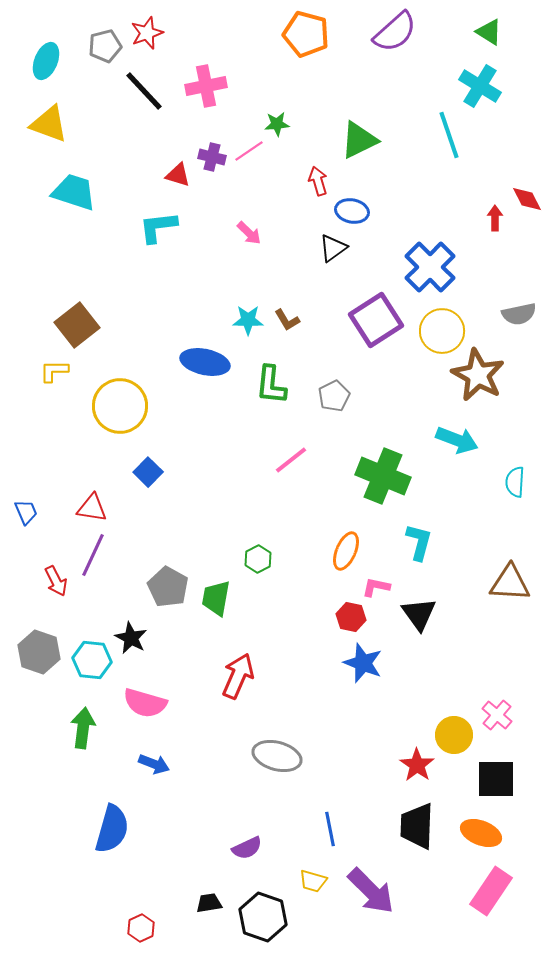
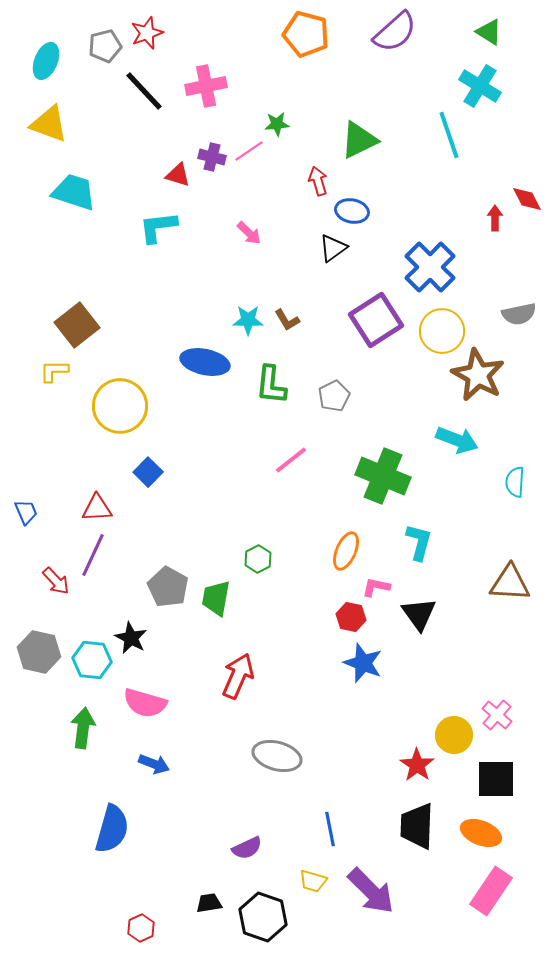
red triangle at (92, 508): moved 5 px right; rotated 12 degrees counterclockwise
red arrow at (56, 581): rotated 16 degrees counterclockwise
gray hexagon at (39, 652): rotated 6 degrees counterclockwise
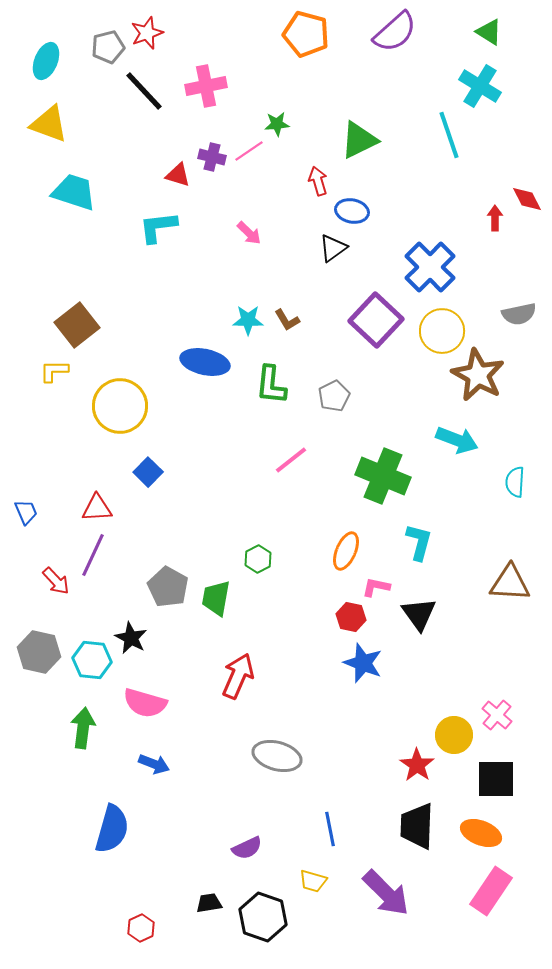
gray pentagon at (105, 46): moved 3 px right, 1 px down
purple square at (376, 320): rotated 14 degrees counterclockwise
purple arrow at (371, 891): moved 15 px right, 2 px down
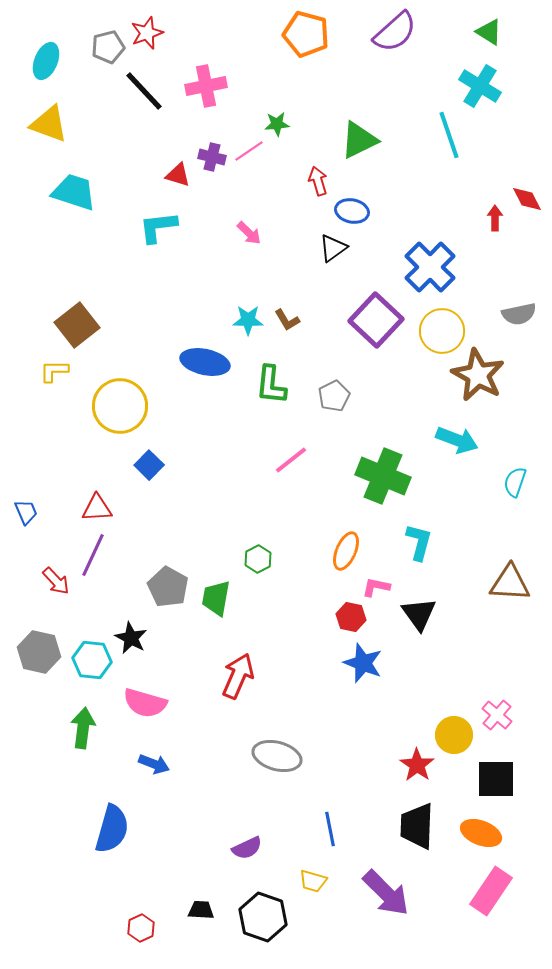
blue square at (148, 472): moved 1 px right, 7 px up
cyan semicircle at (515, 482): rotated 16 degrees clockwise
black trapezoid at (209, 903): moved 8 px left, 7 px down; rotated 12 degrees clockwise
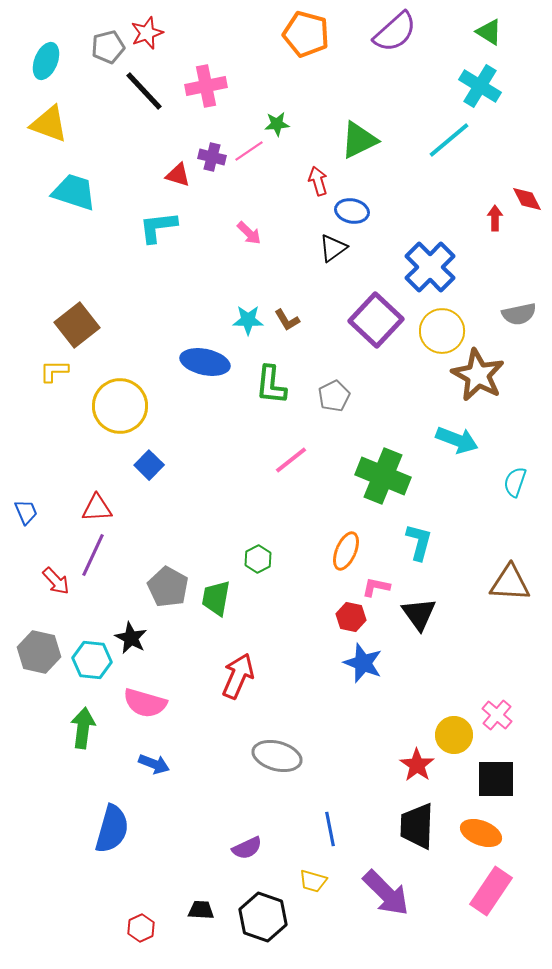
cyan line at (449, 135): moved 5 px down; rotated 69 degrees clockwise
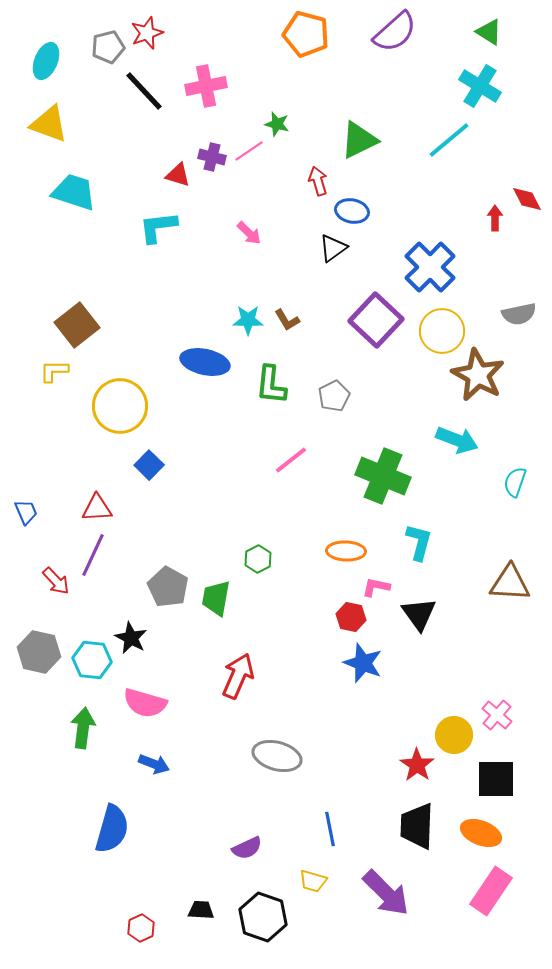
green star at (277, 124): rotated 20 degrees clockwise
orange ellipse at (346, 551): rotated 69 degrees clockwise
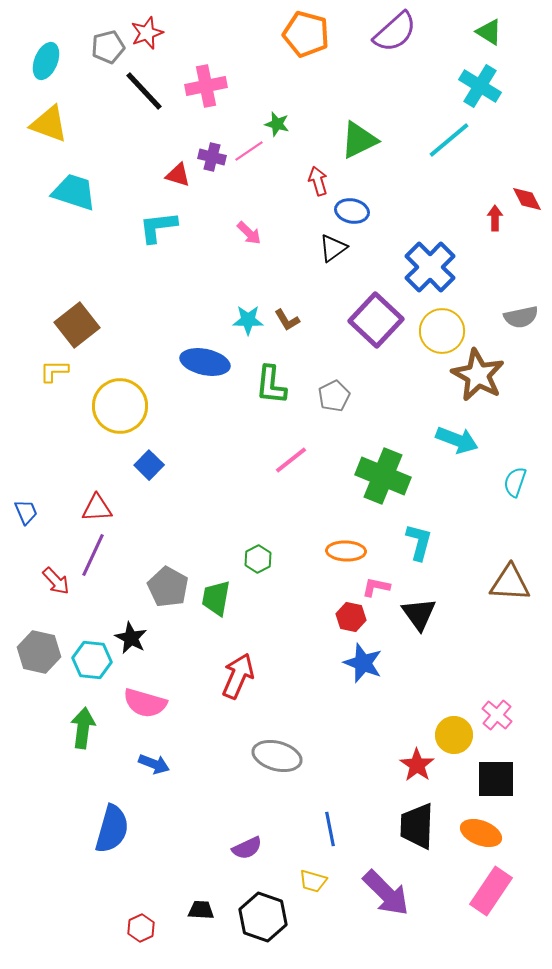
gray semicircle at (519, 314): moved 2 px right, 3 px down
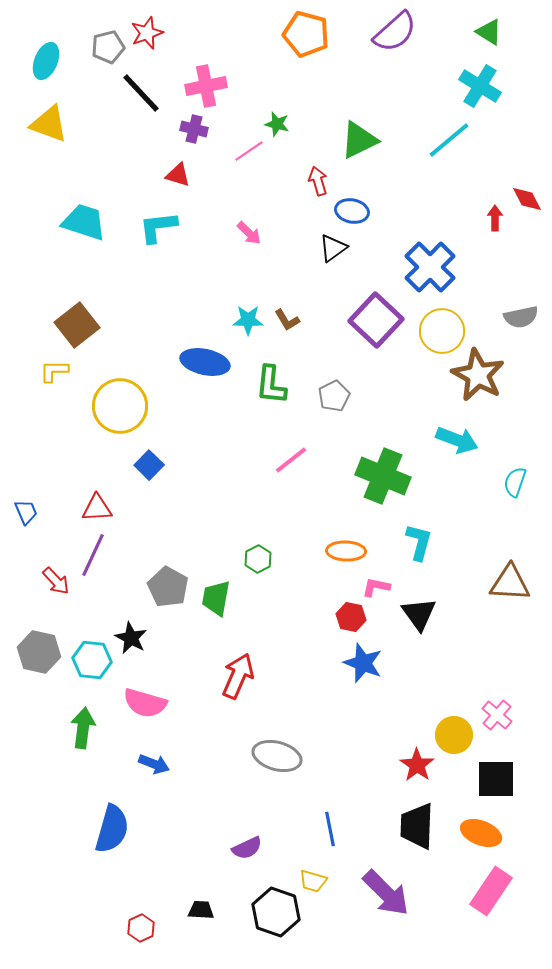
black line at (144, 91): moved 3 px left, 2 px down
purple cross at (212, 157): moved 18 px left, 28 px up
cyan trapezoid at (74, 192): moved 10 px right, 30 px down
black hexagon at (263, 917): moved 13 px right, 5 px up
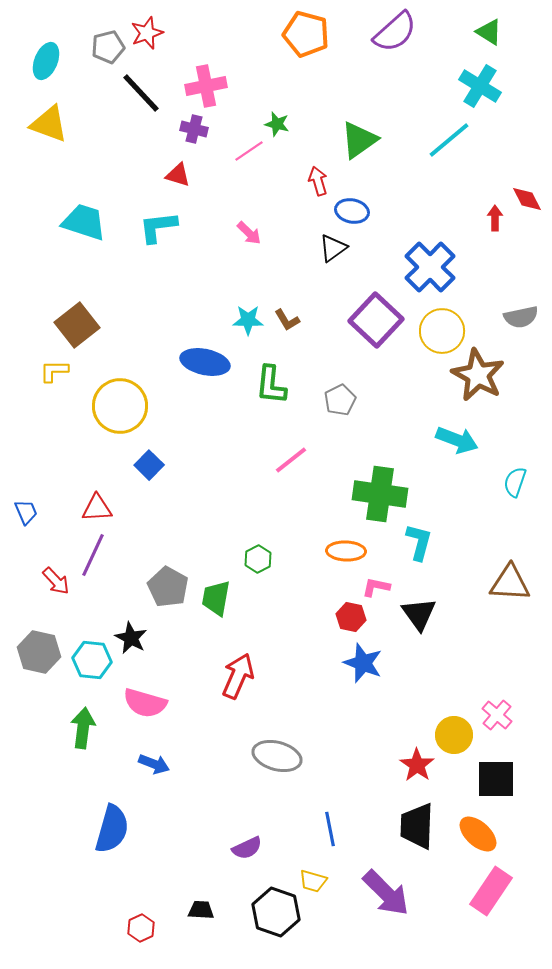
green triangle at (359, 140): rotated 9 degrees counterclockwise
gray pentagon at (334, 396): moved 6 px right, 4 px down
green cross at (383, 476): moved 3 px left, 18 px down; rotated 14 degrees counterclockwise
orange ellipse at (481, 833): moved 3 px left, 1 px down; rotated 21 degrees clockwise
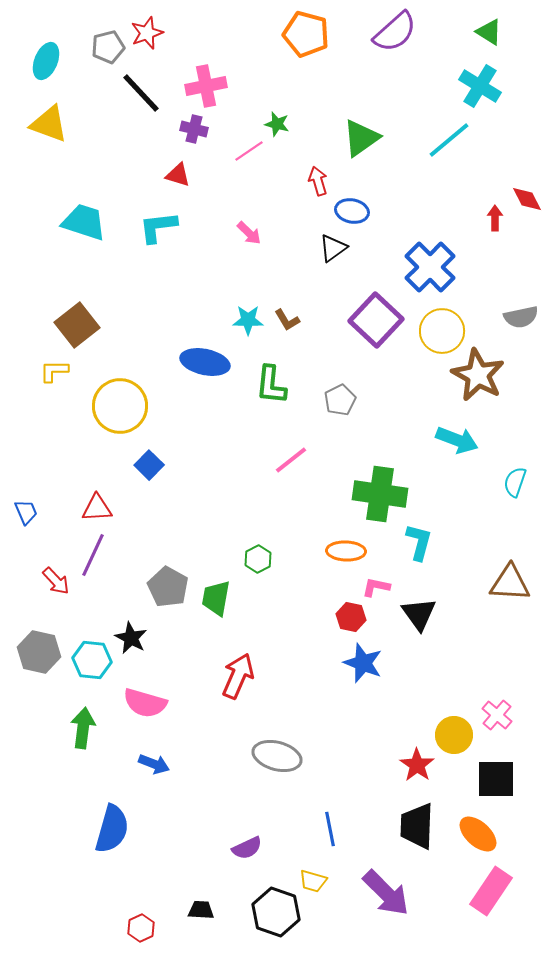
green triangle at (359, 140): moved 2 px right, 2 px up
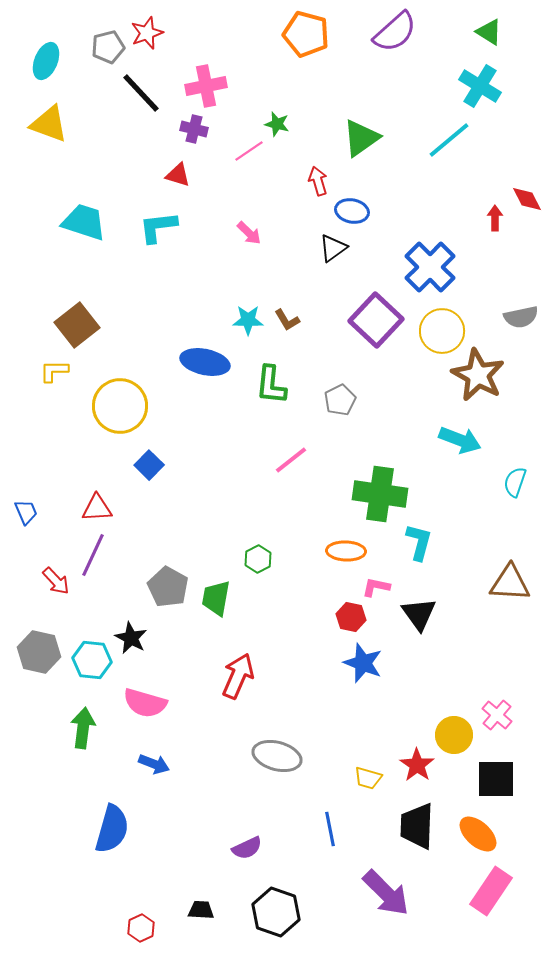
cyan arrow at (457, 440): moved 3 px right
yellow trapezoid at (313, 881): moved 55 px right, 103 px up
